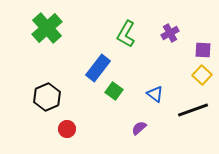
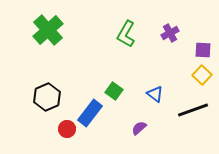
green cross: moved 1 px right, 2 px down
blue rectangle: moved 8 px left, 45 px down
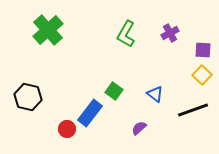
black hexagon: moved 19 px left; rotated 24 degrees counterclockwise
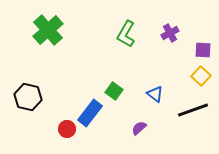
yellow square: moved 1 px left, 1 px down
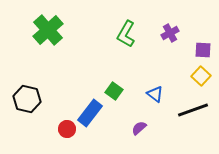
black hexagon: moved 1 px left, 2 px down
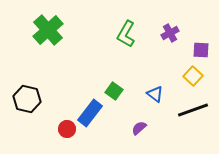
purple square: moved 2 px left
yellow square: moved 8 px left
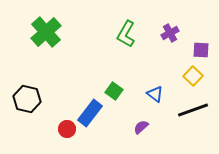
green cross: moved 2 px left, 2 px down
purple semicircle: moved 2 px right, 1 px up
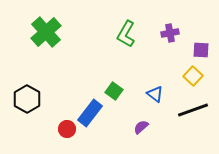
purple cross: rotated 18 degrees clockwise
black hexagon: rotated 16 degrees clockwise
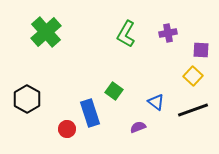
purple cross: moved 2 px left
blue triangle: moved 1 px right, 8 px down
blue rectangle: rotated 56 degrees counterclockwise
purple semicircle: moved 3 px left; rotated 21 degrees clockwise
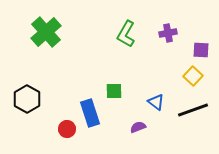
green square: rotated 36 degrees counterclockwise
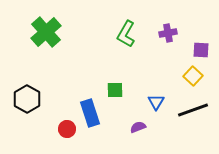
green square: moved 1 px right, 1 px up
blue triangle: rotated 24 degrees clockwise
